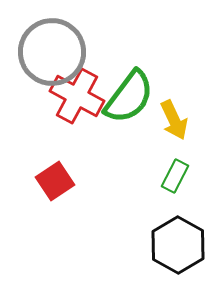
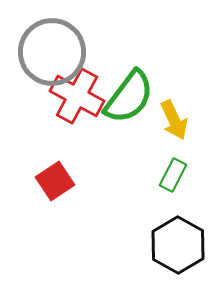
green rectangle: moved 2 px left, 1 px up
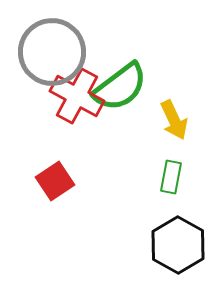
green semicircle: moved 9 px left, 10 px up; rotated 16 degrees clockwise
green rectangle: moved 2 px left, 2 px down; rotated 16 degrees counterclockwise
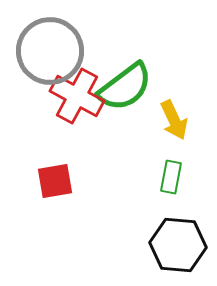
gray circle: moved 2 px left, 1 px up
green semicircle: moved 5 px right
red square: rotated 24 degrees clockwise
black hexagon: rotated 24 degrees counterclockwise
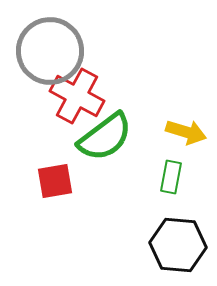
green semicircle: moved 20 px left, 50 px down
yellow arrow: moved 12 px right, 12 px down; rotated 48 degrees counterclockwise
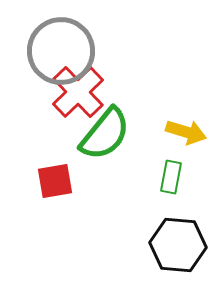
gray circle: moved 11 px right
red cross: moved 1 px right, 4 px up; rotated 18 degrees clockwise
green semicircle: moved 3 px up; rotated 14 degrees counterclockwise
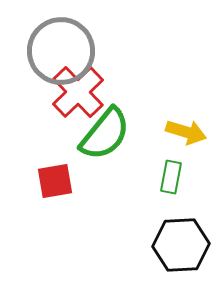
black hexagon: moved 3 px right; rotated 8 degrees counterclockwise
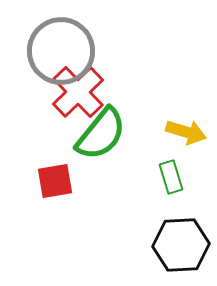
green semicircle: moved 4 px left
green rectangle: rotated 28 degrees counterclockwise
